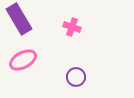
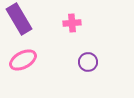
pink cross: moved 4 px up; rotated 24 degrees counterclockwise
purple circle: moved 12 px right, 15 px up
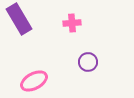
pink ellipse: moved 11 px right, 21 px down
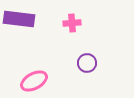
purple rectangle: rotated 52 degrees counterclockwise
purple circle: moved 1 px left, 1 px down
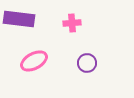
pink ellipse: moved 20 px up
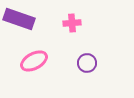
purple rectangle: rotated 12 degrees clockwise
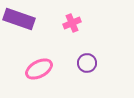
pink cross: rotated 18 degrees counterclockwise
pink ellipse: moved 5 px right, 8 px down
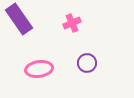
purple rectangle: rotated 36 degrees clockwise
pink ellipse: rotated 20 degrees clockwise
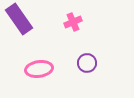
pink cross: moved 1 px right, 1 px up
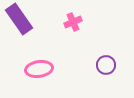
purple circle: moved 19 px right, 2 px down
